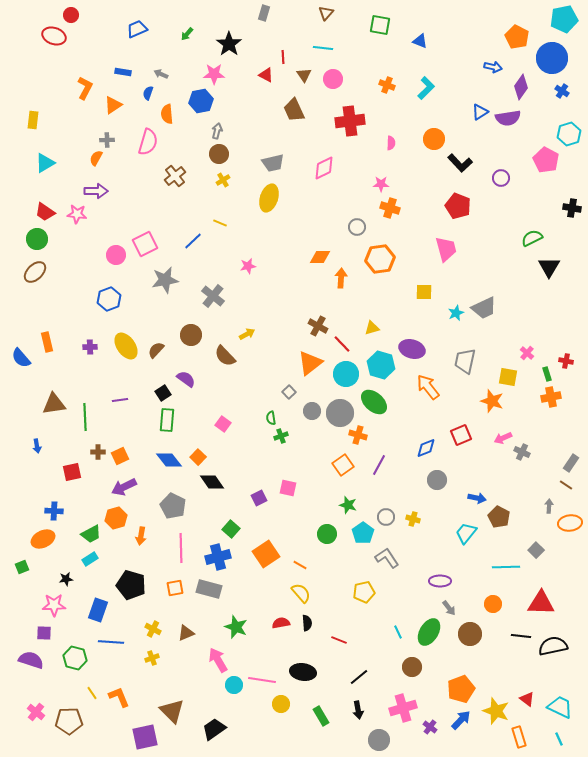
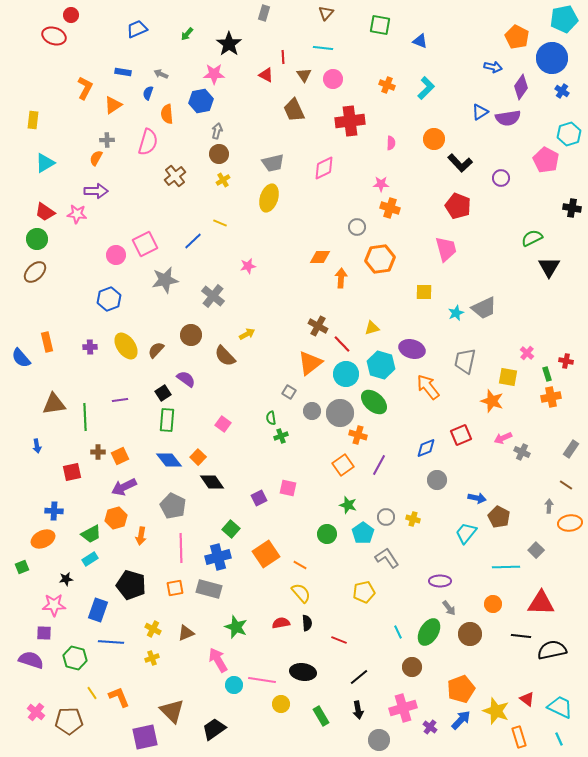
gray square at (289, 392): rotated 16 degrees counterclockwise
gray rectangle at (571, 463): moved 14 px up
black semicircle at (553, 646): moved 1 px left, 4 px down
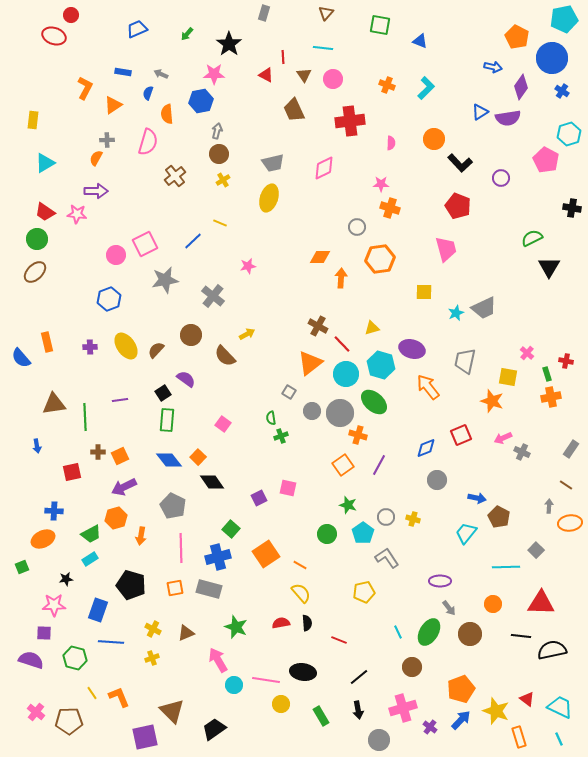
pink line at (262, 680): moved 4 px right
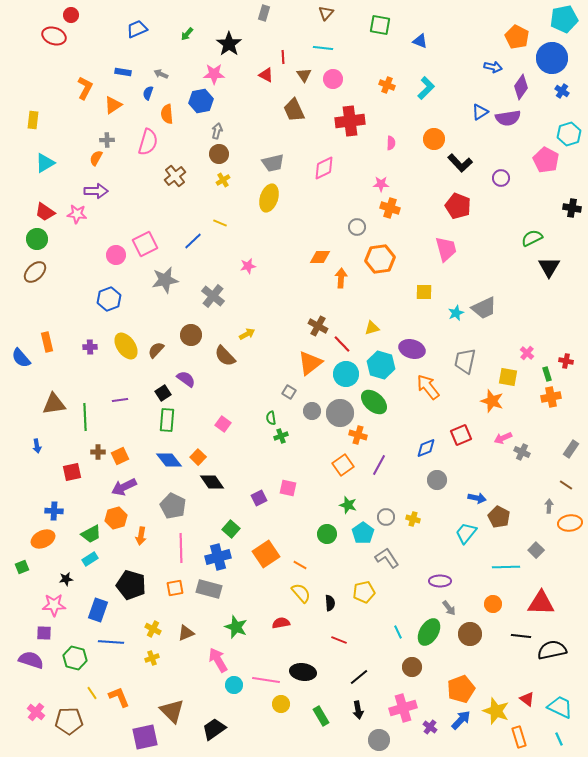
black semicircle at (307, 623): moved 23 px right, 20 px up
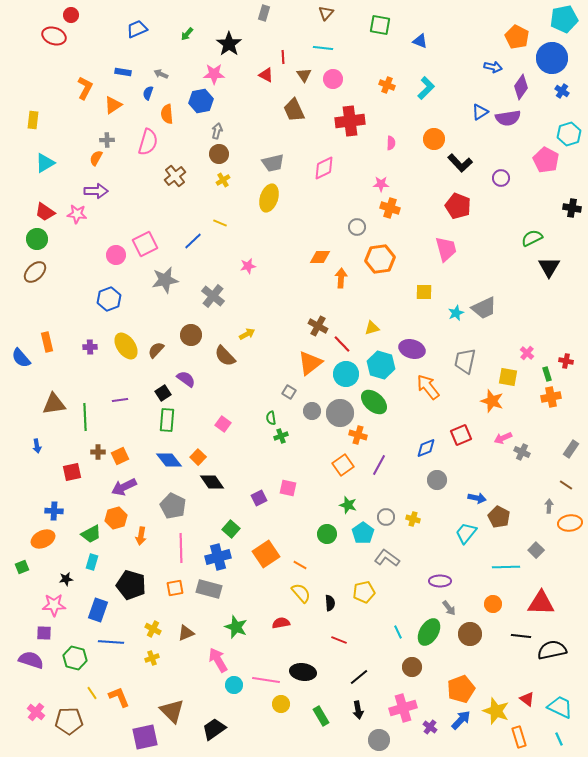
gray L-shape at (387, 558): rotated 20 degrees counterclockwise
cyan rectangle at (90, 559): moved 2 px right, 3 px down; rotated 42 degrees counterclockwise
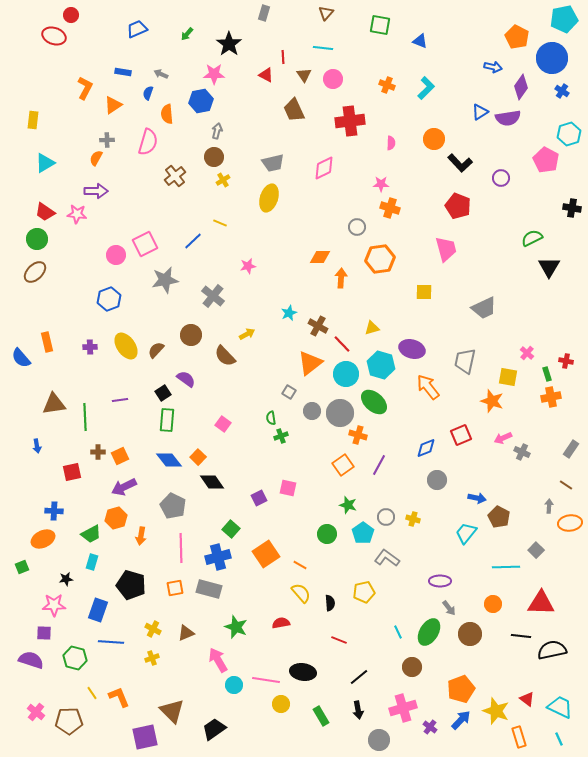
brown circle at (219, 154): moved 5 px left, 3 px down
cyan star at (456, 313): moved 167 px left
